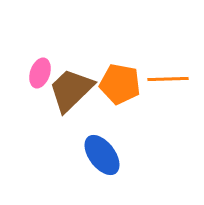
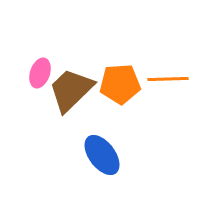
orange pentagon: rotated 15 degrees counterclockwise
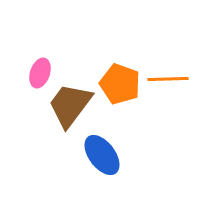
orange pentagon: rotated 24 degrees clockwise
brown trapezoid: moved 1 px left, 15 px down; rotated 9 degrees counterclockwise
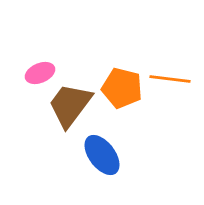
pink ellipse: rotated 48 degrees clockwise
orange line: moved 2 px right; rotated 9 degrees clockwise
orange pentagon: moved 2 px right, 4 px down; rotated 6 degrees counterclockwise
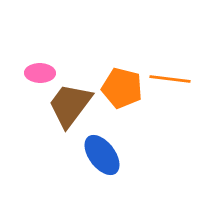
pink ellipse: rotated 24 degrees clockwise
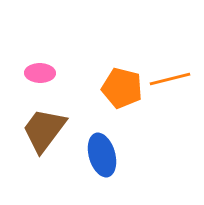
orange line: rotated 21 degrees counterclockwise
brown trapezoid: moved 26 px left, 25 px down
blue ellipse: rotated 21 degrees clockwise
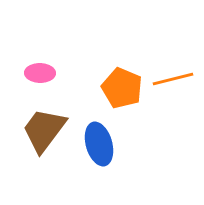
orange line: moved 3 px right
orange pentagon: rotated 9 degrees clockwise
blue ellipse: moved 3 px left, 11 px up
